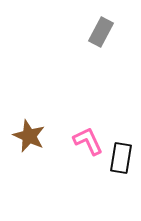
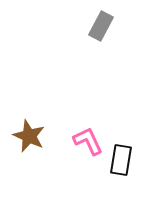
gray rectangle: moved 6 px up
black rectangle: moved 2 px down
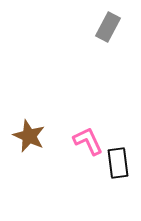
gray rectangle: moved 7 px right, 1 px down
black rectangle: moved 3 px left, 3 px down; rotated 16 degrees counterclockwise
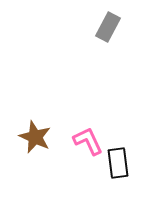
brown star: moved 6 px right, 1 px down
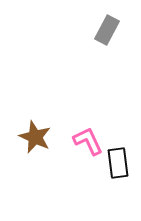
gray rectangle: moved 1 px left, 3 px down
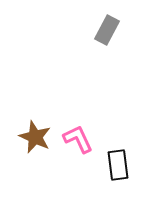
pink L-shape: moved 10 px left, 2 px up
black rectangle: moved 2 px down
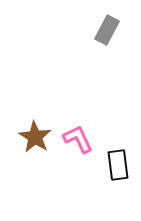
brown star: rotated 8 degrees clockwise
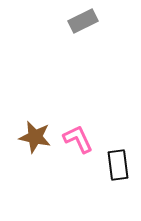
gray rectangle: moved 24 px left, 9 px up; rotated 36 degrees clockwise
brown star: rotated 20 degrees counterclockwise
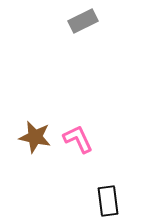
black rectangle: moved 10 px left, 36 px down
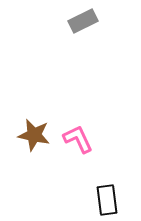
brown star: moved 1 px left, 2 px up
black rectangle: moved 1 px left, 1 px up
